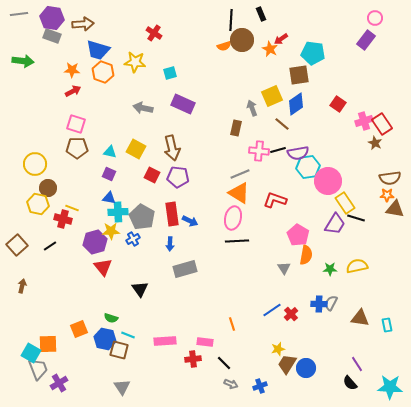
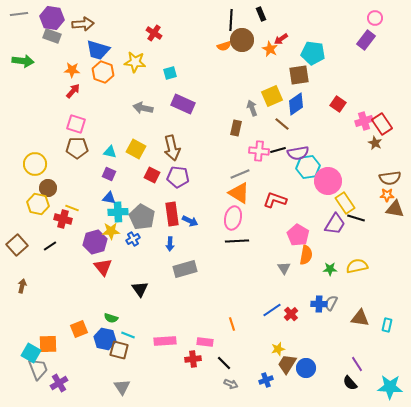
red arrow at (73, 91): rotated 21 degrees counterclockwise
cyan rectangle at (387, 325): rotated 24 degrees clockwise
blue cross at (260, 386): moved 6 px right, 6 px up
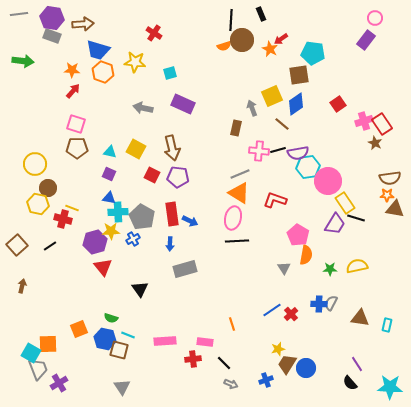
red square at (338, 104): rotated 21 degrees clockwise
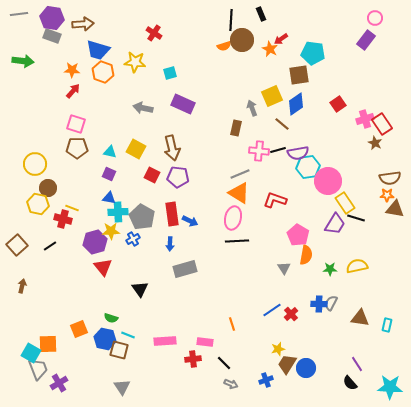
pink cross at (364, 121): moved 1 px right, 2 px up
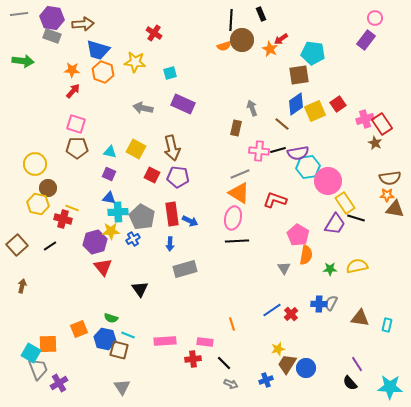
yellow square at (272, 96): moved 43 px right, 15 px down
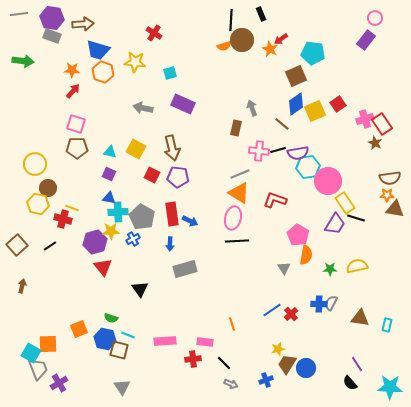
brown square at (299, 75): moved 3 px left, 1 px down; rotated 15 degrees counterclockwise
